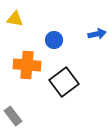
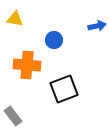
blue arrow: moved 8 px up
black square: moved 7 px down; rotated 16 degrees clockwise
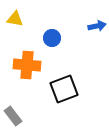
blue circle: moved 2 px left, 2 px up
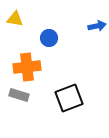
blue circle: moved 3 px left
orange cross: moved 2 px down; rotated 12 degrees counterclockwise
black square: moved 5 px right, 9 px down
gray rectangle: moved 6 px right, 21 px up; rotated 36 degrees counterclockwise
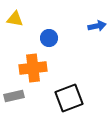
orange cross: moved 6 px right, 1 px down
gray rectangle: moved 5 px left, 1 px down; rotated 30 degrees counterclockwise
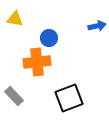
orange cross: moved 4 px right, 6 px up
gray rectangle: rotated 60 degrees clockwise
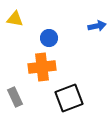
orange cross: moved 5 px right, 5 px down
gray rectangle: moved 1 px right, 1 px down; rotated 18 degrees clockwise
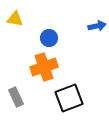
orange cross: moved 2 px right; rotated 12 degrees counterclockwise
gray rectangle: moved 1 px right
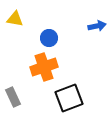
gray rectangle: moved 3 px left
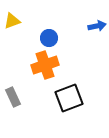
yellow triangle: moved 3 px left, 2 px down; rotated 30 degrees counterclockwise
orange cross: moved 1 px right, 2 px up
